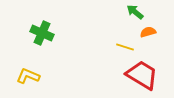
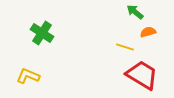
green cross: rotated 10 degrees clockwise
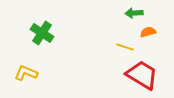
green arrow: moved 1 px left, 1 px down; rotated 42 degrees counterclockwise
yellow L-shape: moved 2 px left, 3 px up
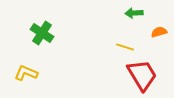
orange semicircle: moved 11 px right
red trapezoid: rotated 28 degrees clockwise
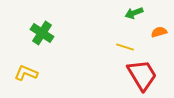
green arrow: rotated 18 degrees counterclockwise
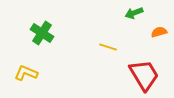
yellow line: moved 17 px left
red trapezoid: moved 2 px right
